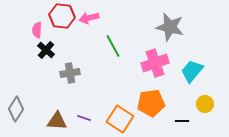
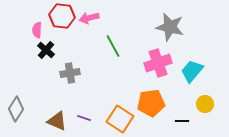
pink cross: moved 3 px right
brown triangle: rotated 20 degrees clockwise
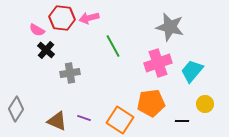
red hexagon: moved 2 px down
pink semicircle: rotated 63 degrees counterclockwise
orange square: moved 1 px down
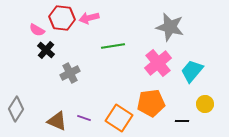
green line: rotated 70 degrees counterclockwise
pink cross: rotated 20 degrees counterclockwise
gray cross: rotated 18 degrees counterclockwise
orange square: moved 1 px left, 2 px up
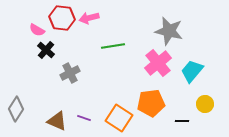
gray star: moved 1 px left, 4 px down
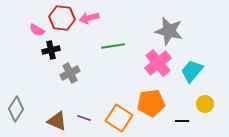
black cross: moved 5 px right; rotated 36 degrees clockwise
